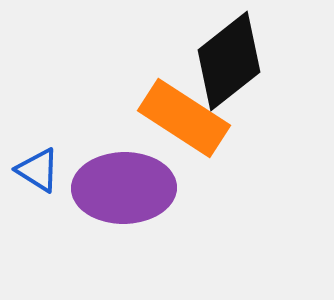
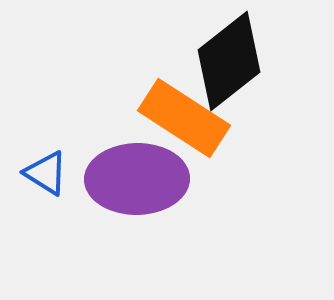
blue triangle: moved 8 px right, 3 px down
purple ellipse: moved 13 px right, 9 px up
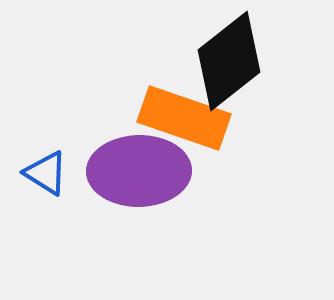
orange rectangle: rotated 14 degrees counterclockwise
purple ellipse: moved 2 px right, 8 px up
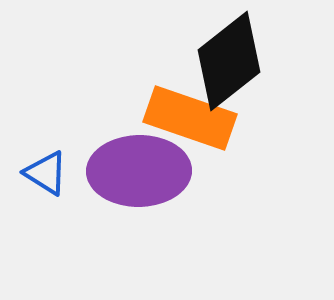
orange rectangle: moved 6 px right
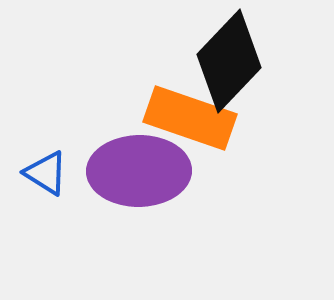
black diamond: rotated 8 degrees counterclockwise
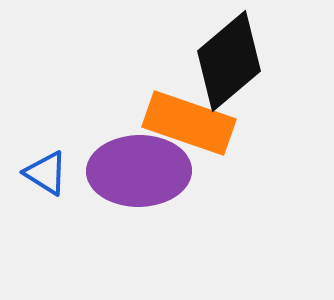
black diamond: rotated 6 degrees clockwise
orange rectangle: moved 1 px left, 5 px down
